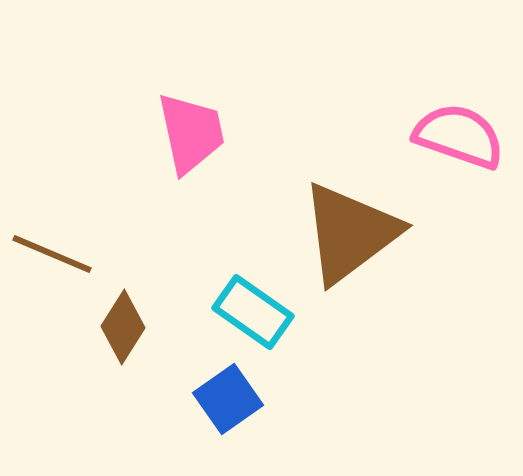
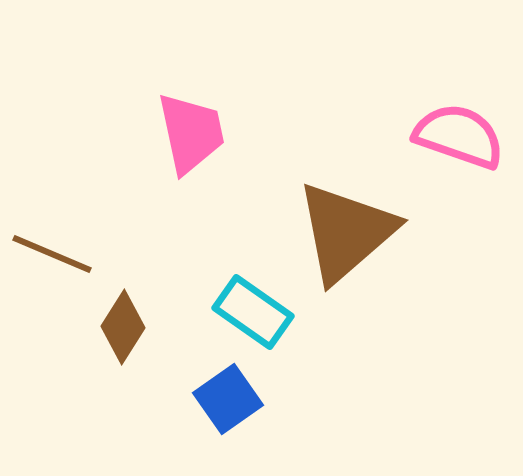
brown triangle: moved 4 px left, 1 px up; rotated 4 degrees counterclockwise
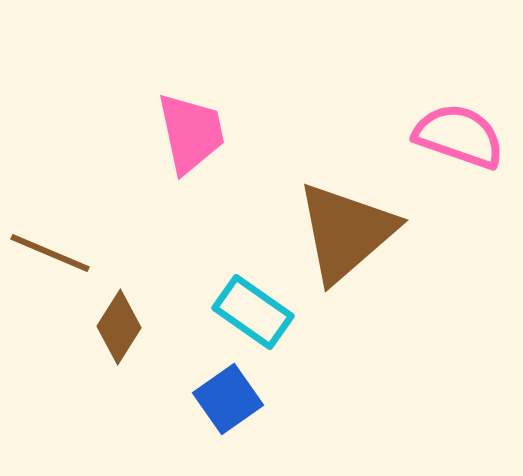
brown line: moved 2 px left, 1 px up
brown diamond: moved 4 px left
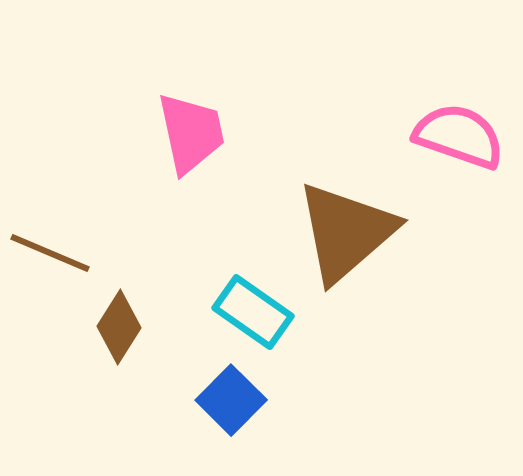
blue square: moved 3 px right, 1 px down; rotated 10 degrees counterclockwise
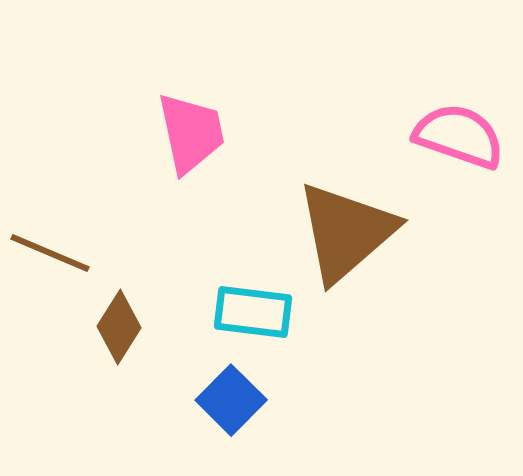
cyan rectangle: rotated 28 degrees counterclockwise
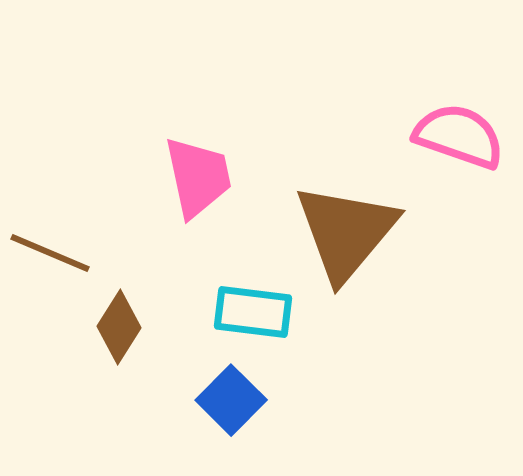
pink trapezoid: moved 7 px right, 44 px down
brown triangle: rotated 9 degrees counterclockwise
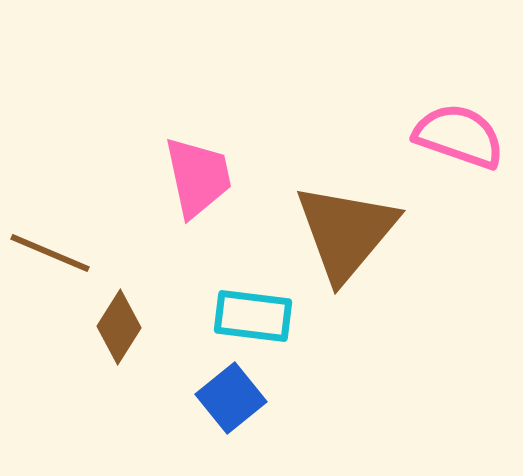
cyan rectangle: moved 4 px down
blue square: moved 2 px up; rotated 6 degrees clockwise
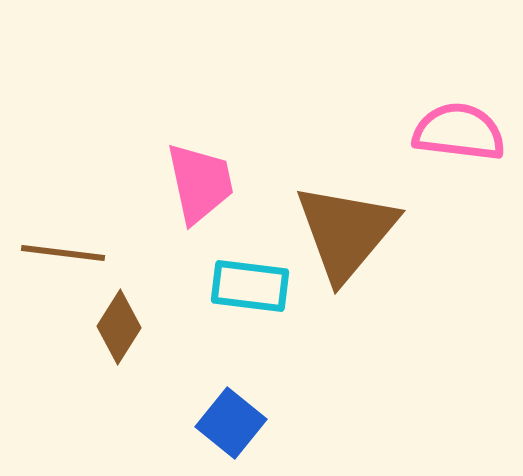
pink semicircle: moved 4 px up; rotated 12 degrees counterclockwise
pink trapezoid: moved 2 px right, 6 px down
brown line: moved 13 px right; rotated 16 degrees counterclockwise
cyan rectangle: moved 3 px left, 30 px up
blue square: moved 25 px down; rotated 12 degrees counterclockwise
